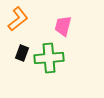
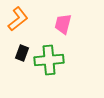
pink trapezoid: moved 2 px up
green cross: moved 2 px down
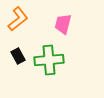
black rectangle: moved 4 px left, 3 px down; rotated 49 degrees counterclockwise
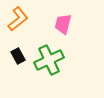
green cross: rotated 20 degrees counterclockwise
